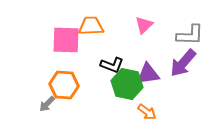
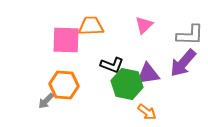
gray arrow: moved 1 px left, 3 px up
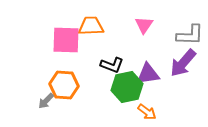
pink triangle: rotated 12 degrees counterclockwise
green hexagon: moved 3 px down; rotated 24 degrees counterclockwise
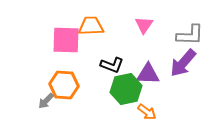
purple triangle: rotated 10 degrees clockwise
green hexagon: moved 1 px left, 2 px down
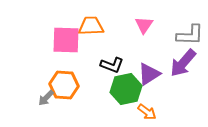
purple triangle: moved 1 px right; rotated 35 degrees counterclockwise
gray arrow: moved 3 px up
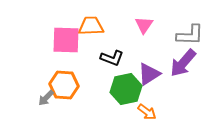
black L-shape: moved 7 px up
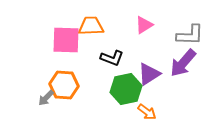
pink triangle: rotated 24 degrees clockwise
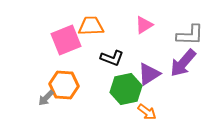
pink square: rotated 24 degrees counterclockwise
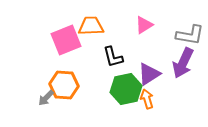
gray L-shape: rotated 8 degrees clockwise
black L-shape: moved 1 px right, 1 px up; rotated 55 degrees clockwise
purple arrow: rotated 16 degrees counterclockwise
orange arrow: moved 13 px up; rotated 144 degrees counterclockwise
